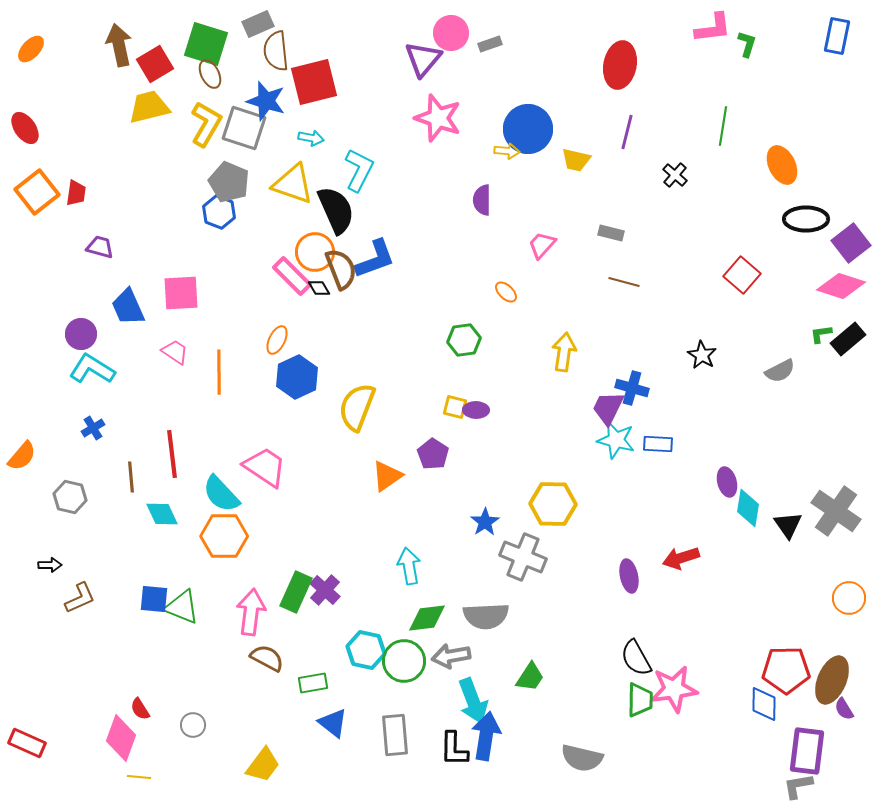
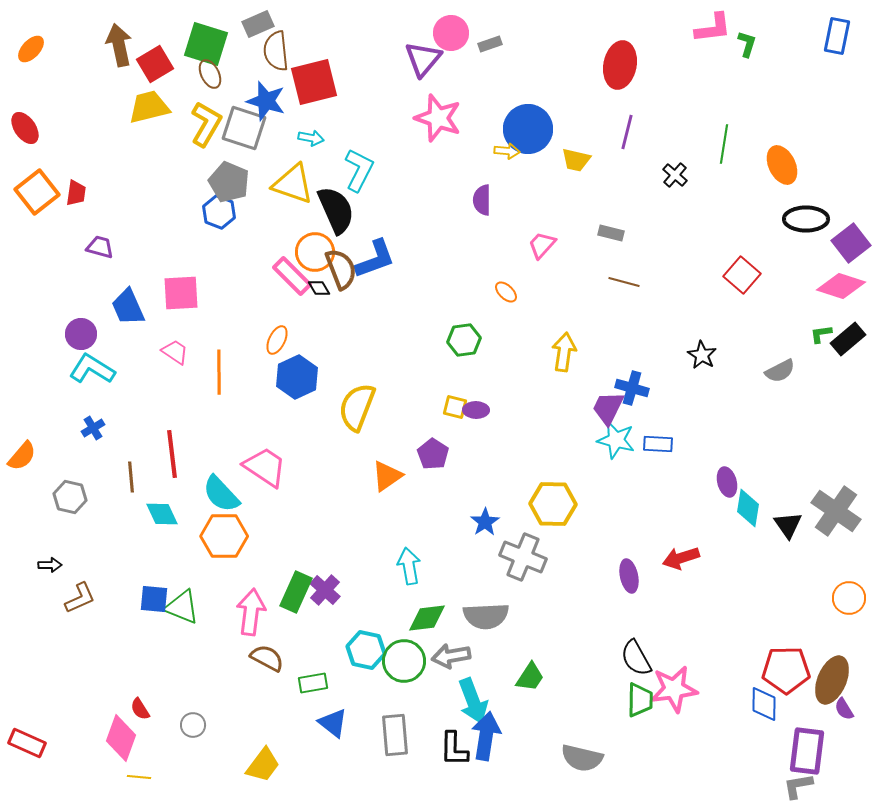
green line at (723, 126): moved 1 px right, 18 px down
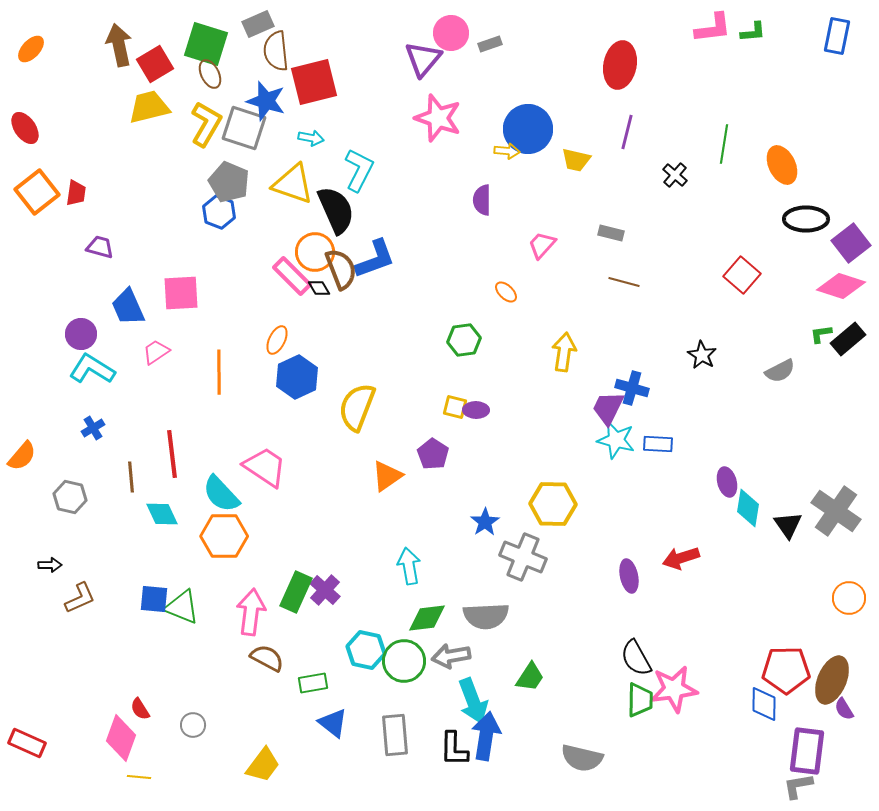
green L-shape at (747, 44): moved 6 px right, 12 px up; rotated 68 degrees clockwise
pink trapezoid at (175, 352): moved 19 px left; rotated 68 degrees counterclockwise
